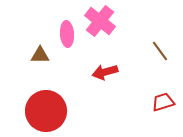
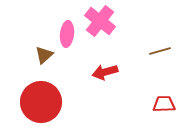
pink ellipse: rotated 10 degrees clockwise
brown line: rotated 70 degrees counterclockwise
brown triangle: moved 4 px right; rotated 42 degrees counterclockwise
red trapezoid: moved 1 px right, 2 px down; rotated 15 degrees clockwise
red circle: moved 5 px left, 9 px up
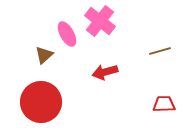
pink ellipse: rotated 35 degrees counterclockwise
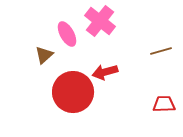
brown line: moved 1 px right
red circle: moved 32 px right, 10 px up
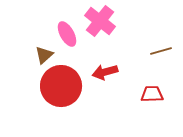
red circle: moved 12 px left, 6 px up
red trapezoid: moved 12 px left, 10 px up
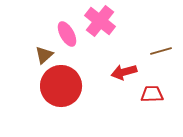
red arrow: moved 19 px right
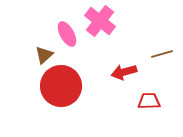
brown line: moved 1 px right, 3 px down
red trapezoid: moved 3 px left, 7 px down
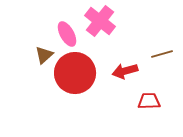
red arrow: moved 1 px right, 1 px up
red circle: moved 14 px right, 13 px up
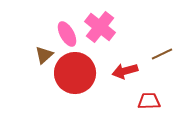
pink cross: moved 6 px down
brown line: rotated 10 degrees counterclockwise
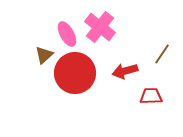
brown line: rotated 30 degrees counterclockwise
red trapezoid: moved 2 px right, 5 px up
